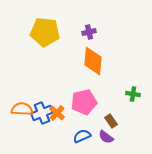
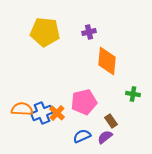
orange diamond: moved 14 px right
purple semicircle: moved 1 px left; rotated 105 degrees clockwise
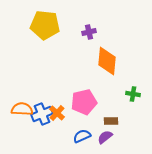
yellow pentagon: moved 7 px up
blue cross: moved 1 px down
brown rectangle: rotated 56 degrees counterclockwise
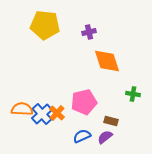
orange diamond: rotated 24 degrees counterclockwise
blue cross: rotated 20 degrees counterclockwise
brown rectangle: rotated 16 degrees clockwise
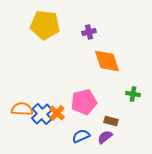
blue semicircle: moved 1 px left
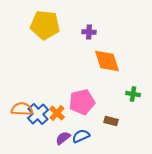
purple cross: rotated 16 degrees clockwise
pink pentagon: moved 2 px left
blue cross: moved 4 px left
purple semicircle: moved 42 px left, 1 px down
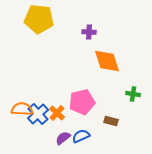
yellow pentagon: moved 6 px left, 6 px up
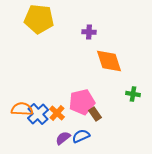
orange diamond: moved 2 px right
brown rectangle: moved 16 px left, 7 px up; rotated 40 degrees clockwise
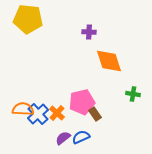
yellow pentagon: moved 11 px left
orange semicircle: moved 1 px right
blue semicircle: moved 1 px down
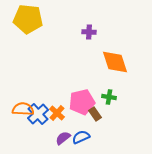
orange diamond: moved 6 px right, 1 px down
green cross: moved 24 px left, 3 px down
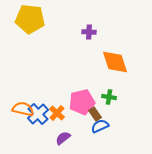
yellow pentagon: moved 2 px right
orange semicircle: rotated 10 degrees clockwise
blue semicircle: moved 19 px right, 11 px up
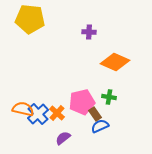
orange diamond: rotated 48 degrees counterclockwise
